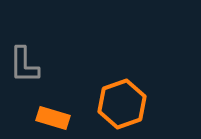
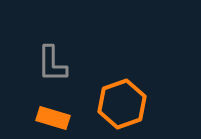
gray L-shape: moved 28 px right, 1 px up
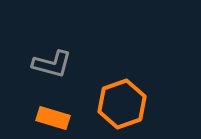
gray L-shape: rotated 75 degrees counterclockwise
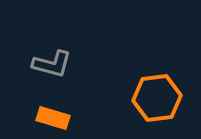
orange hexagon: moved 35 px right, 6 px up; rotated 12 degrees clockwise
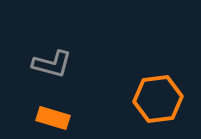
orange hexagon: moved 1 px right, 1 px down
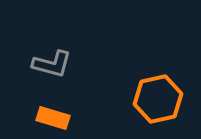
orange hexagon: rotated 6 degrees counterclockwise
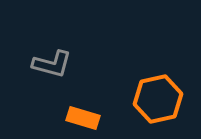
orange rectangle: moved 30 px right
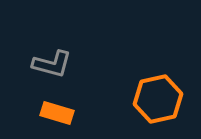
orange rectangle: moved 26 px left, 5 px up
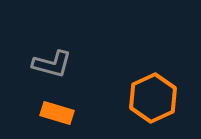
orange hexagon: moved 5 px left, 1 px up; rotated 12 degrees counterclockwise
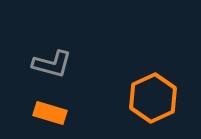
orange rectangle: moved 7 px left
